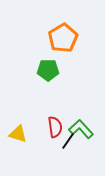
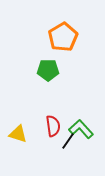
orange pentagon: moved 1 px up
red semicircle: moved 2 px left, 1 px up
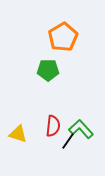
red semicircle: rotated 15 degrees clockwise
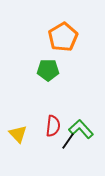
yellow triangle: rotated 30 degrees clockwise
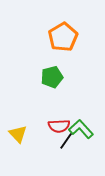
green pentagon: moved 4 px right, 7 px down; rotated 15 degrees counterclockwise
red semicircle: moved 6 px right; rotated 80 degrees clockwise
black line: moved 2 px left
